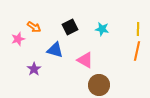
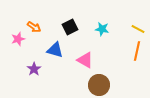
yellow line: rotated 64 degrees counterclockwise
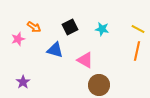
purple star: moved 11 px left, 13 px down
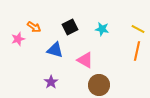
purple star: moved 28 px right
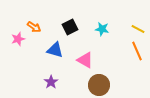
orange line: rotated 36 degrees counterclockwise
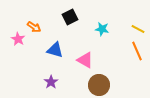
black square: moved 10 px up
pink star: rotated 24 degrees counterclockwise
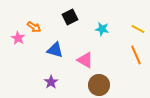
pink star: moved 1 px up
orange line: moved 1 px left, 4 px down
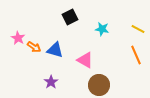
orange arrow: moved 20 px down
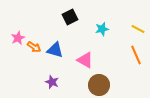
cyan star: rotated 24 degrees counterclockwise
pink star: rotated 16 degrees clockwise
purple star: moved 1 px right; rotated 16 degrees counterclockwise
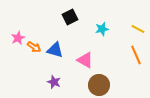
purple star: moved 2 px right
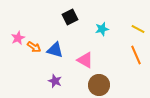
purple star: moved 1 px right, 1 px up
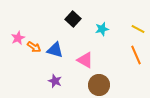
black square: moved 3 px right, 2 px down; rotated 21 degrees counterclockwise
